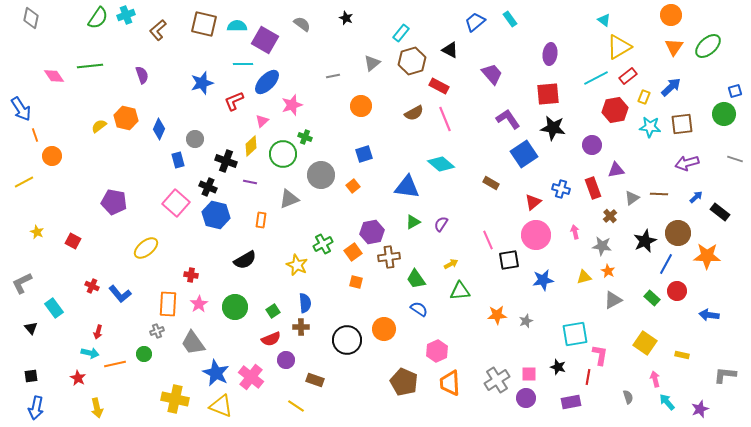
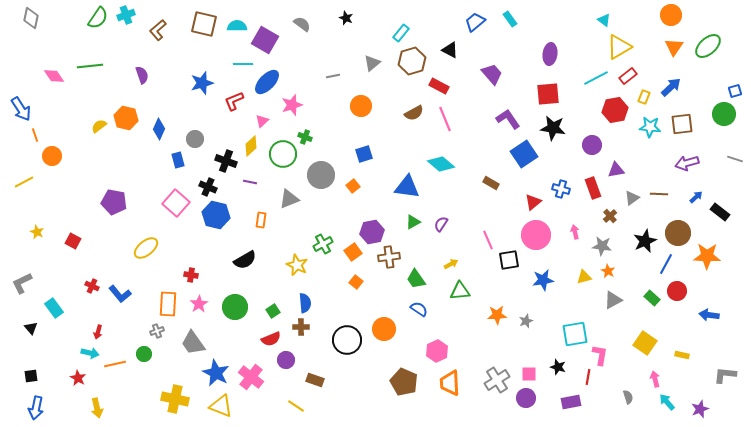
orange square at (356, 282): rotated 24 degrees clockwise
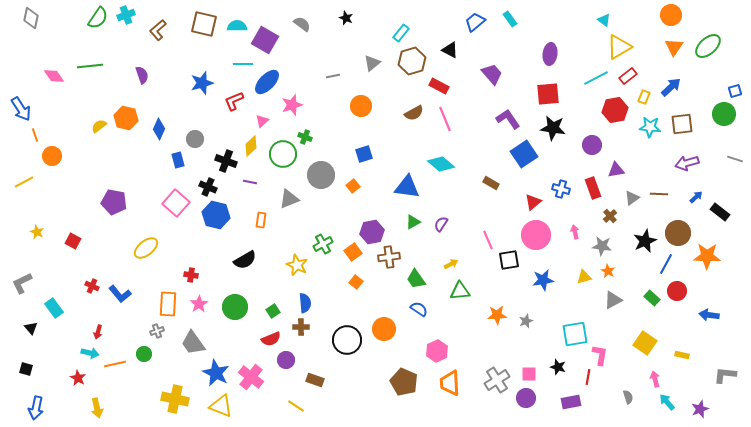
black square at (31, 376): moved 5 px left, 7 px up; rotated 24 degrees clockwise
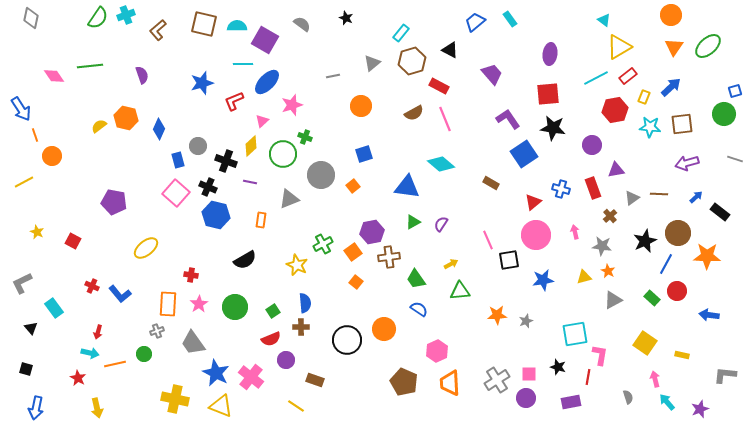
gray circle at (195, 139): moved 3 px right, 7 px down
pink square at (176, 203): moved 10 px up
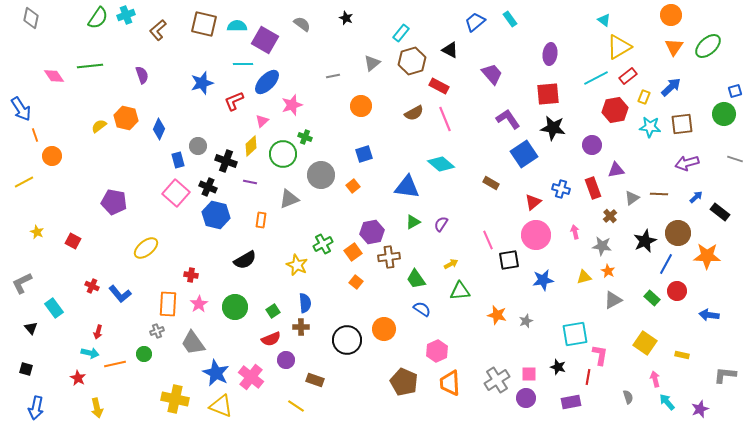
blue semicircle at (419, 309): moved 3 px right
orange star at (497, 315): rotated 18 degrees clockwise
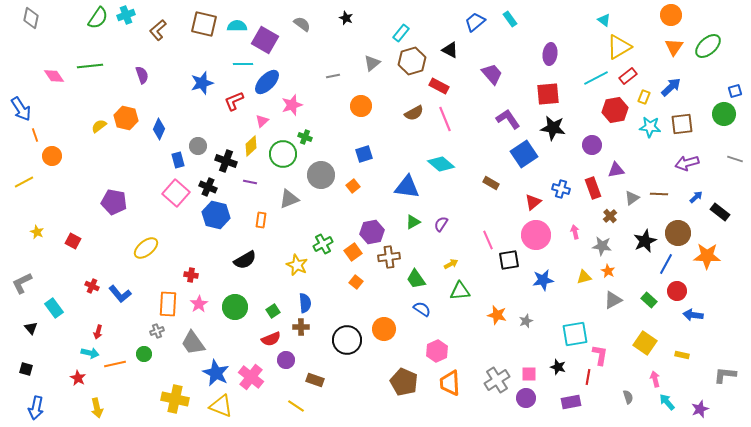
green rectangle at (652, 298): moved 3 px left, 2 px down
blue arrow at (709, 315): moved 16 px left
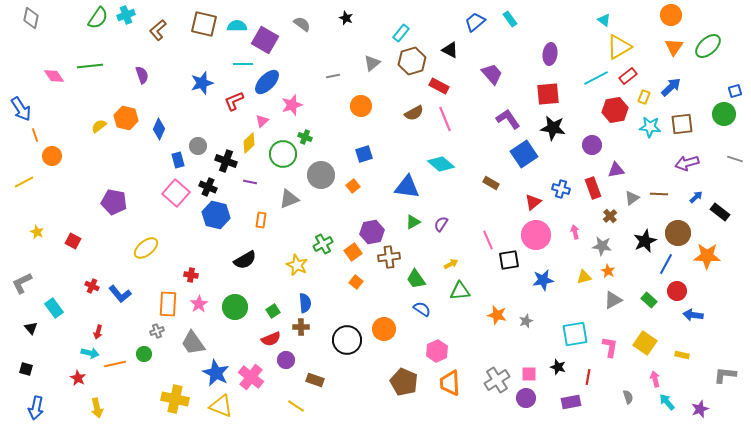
yellow diamond at (251, 146): moved 2 px left, 3 px up
pink L-shape at (600, 355): moved 10 px right, 8 px up
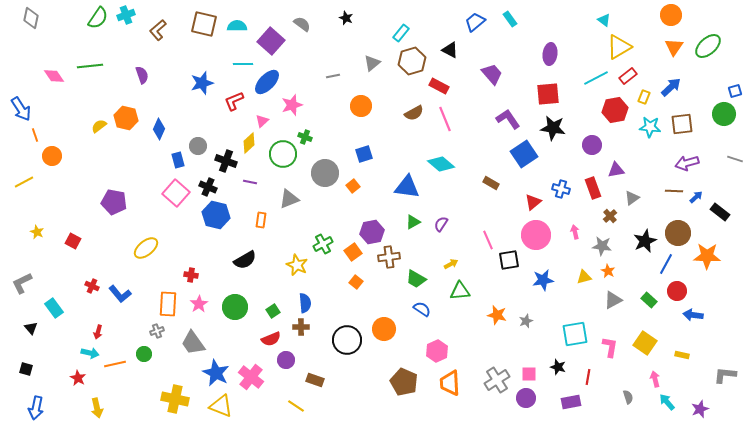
purple square at (265, 40): moved 6 px right, 1 px down; rotated 12 degrees clockwise
gray circle at (321, 175): moved 4 px right, 2 px up
brown line at (659, 194): moved 15 px right, 3 px up
green trapezoid at (416, 279): rotated 25 degrees counterclockwise
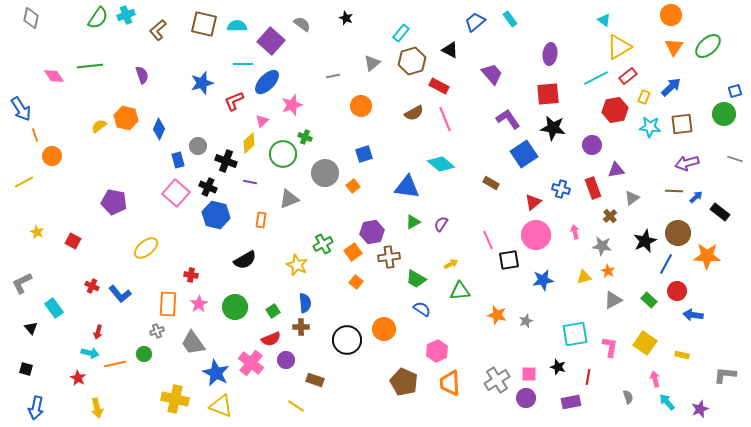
pink cross at (251, 377): moved 14 px up
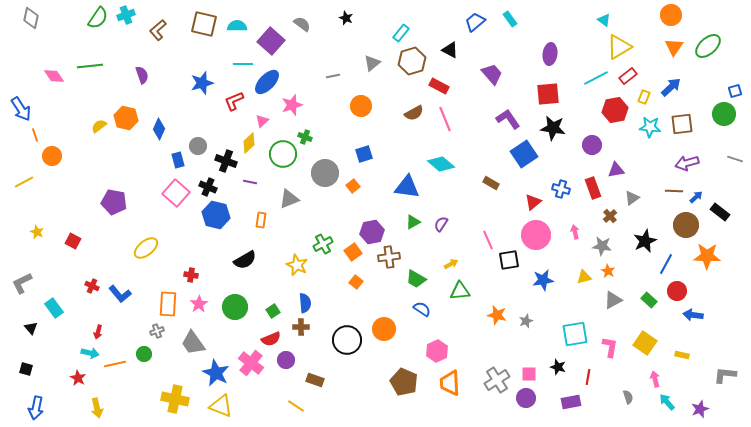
brown circle at (678, 233): moved 8 px right, 8 px up
